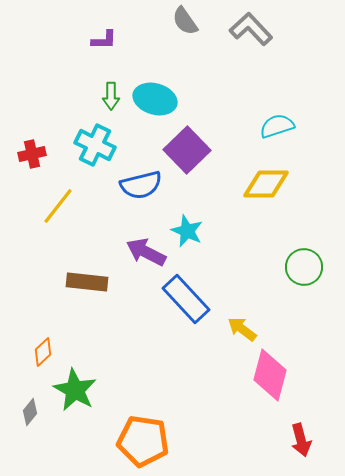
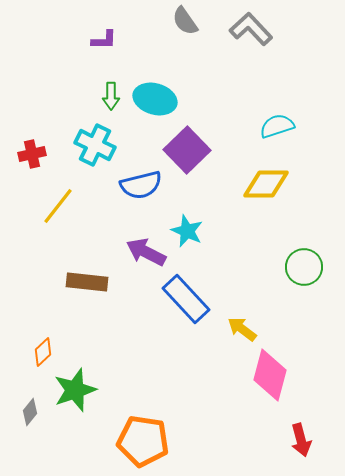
green star: rotated 24 degrees clockwise
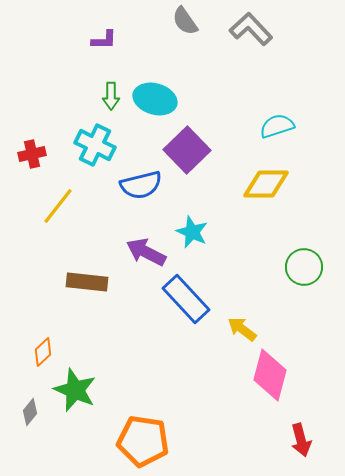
cyan star: moved 5 px right, 1 px down
green star: rotated 30 degrees counterclockwise
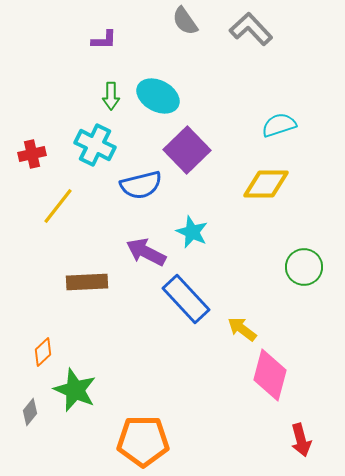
cyan ellipse: moved 3 px right, 3 px up; rotated 12 degrees clockwise
cyan semicircle: moved 2 px right, 1 px up
brown rectangle: rotated 9 degrees counterclockwise
orange pentagon: rotated 9 degrees counterclockwise
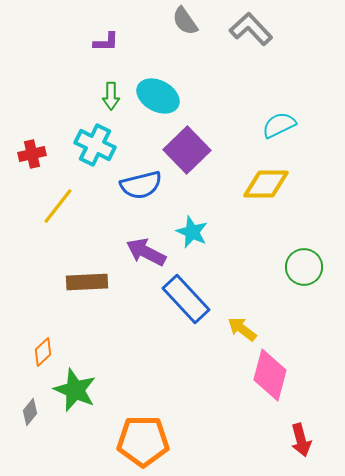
purple L-shape: moved 2 px right, 2 px down
cyan semicircle: rotated 8 degrees counterclockwise
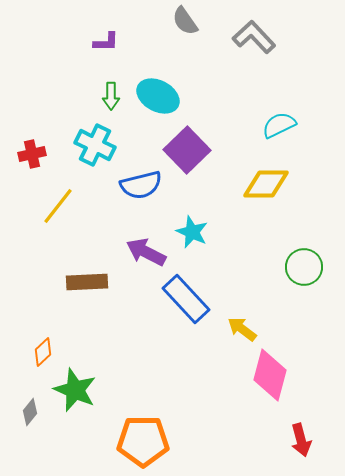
gray L-shape: moved 3 px right, 8 px down
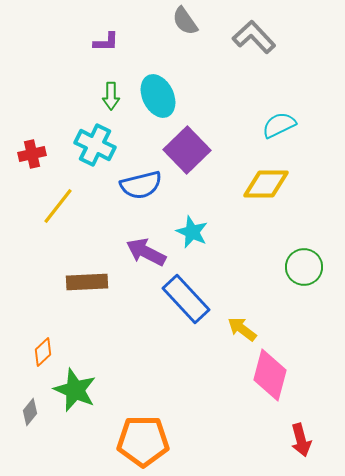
cyan ellipse: rotated 36 degrees clockwise
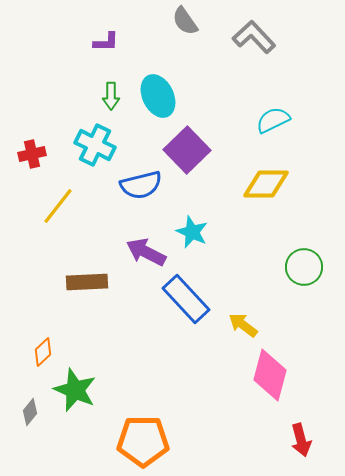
cyan semicircle: moved 6 px left, 5 px up
yellow arrow: moved 1 px right, 4 px up
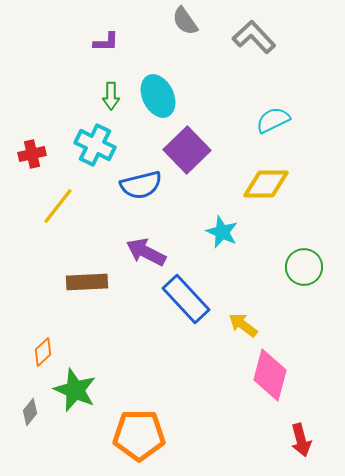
cyan star: moved 30 px right
orange pentagon: moved 4 px left, 6 px up
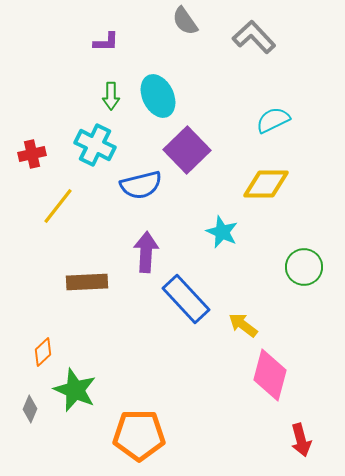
purple arrow: rotated 66 degrees clockwise
gray diamond: moved 3 px up; rotated 16 degrees counterclockwise
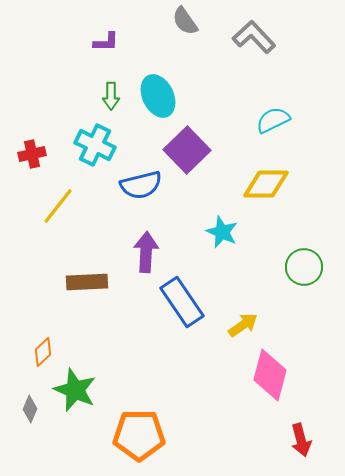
blue rectangle: moved 4 px left, 3 px down; rotated 9 degrees clockwise
yellow arrow: rotated 108 degrees clockwise
